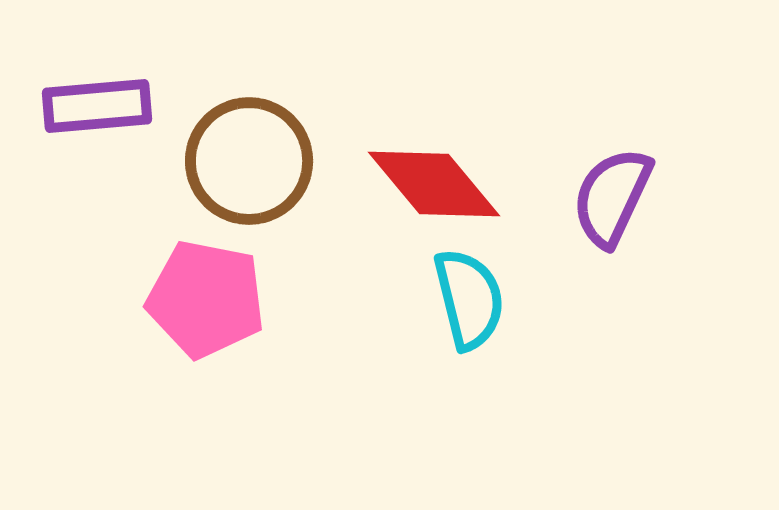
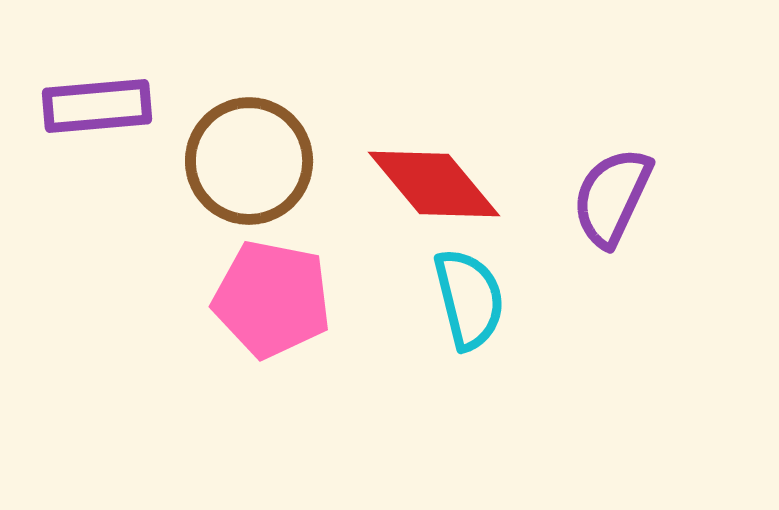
pink pentagon: moved 66 px right
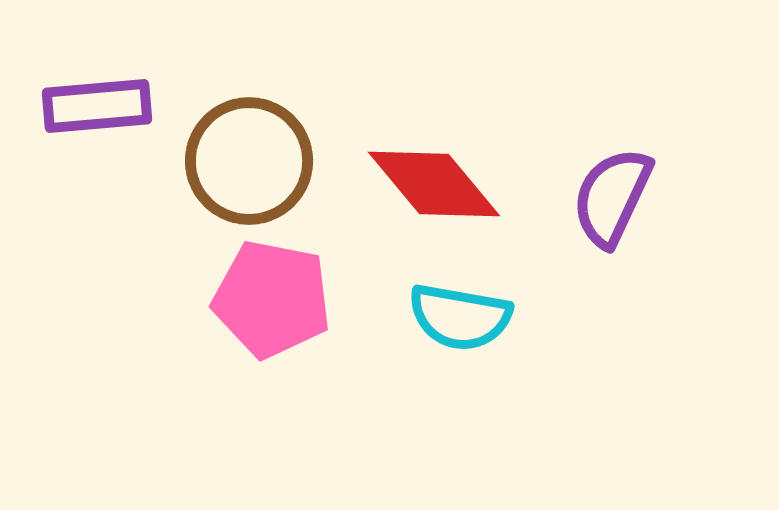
cyan semicircle: moved 9 px left, 18 px down; rotated 114 degrees clockwise
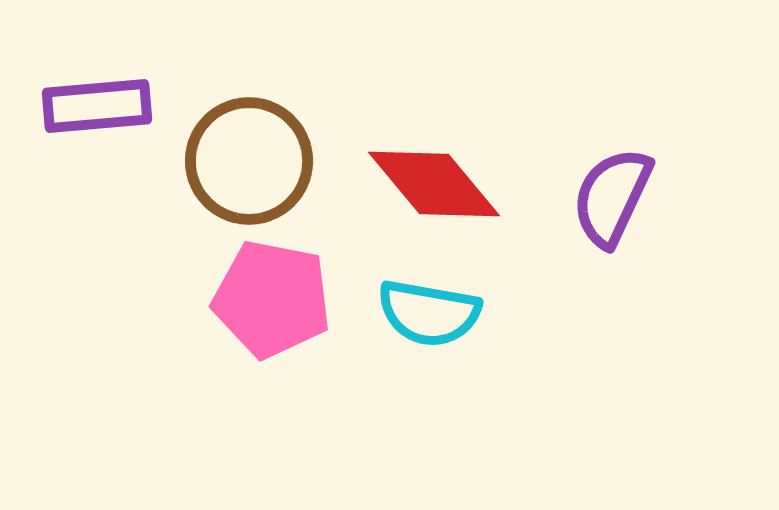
cyan semicircle: moved 31 px left, 4 px up
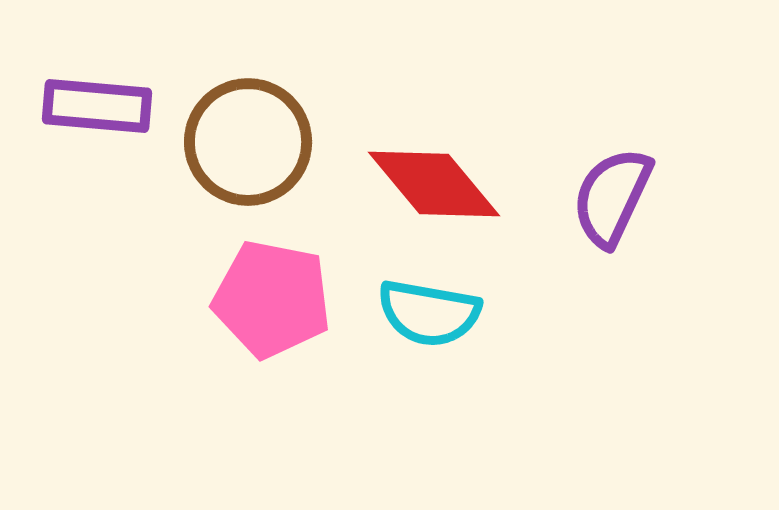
purple rectangle: rotated 10 degrees clockwise
brown circle: moved 1 px left, 19 px up
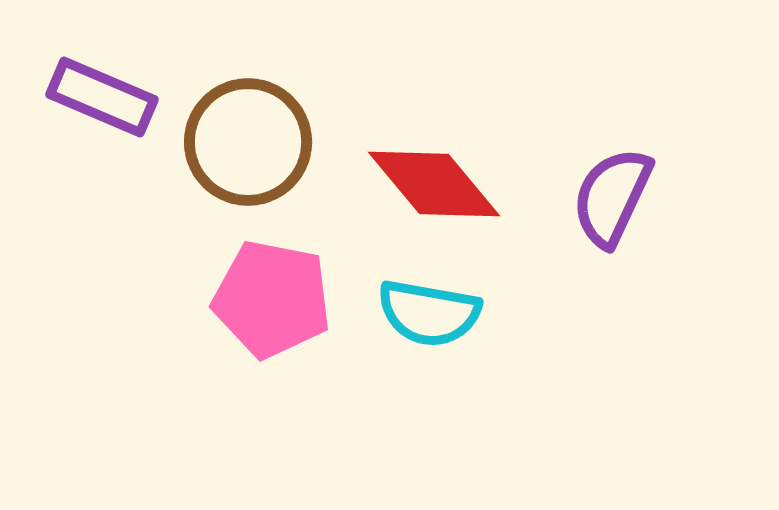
purple rectangle: moved 5 px right, 9 px up; rotated 18 degrees clockwise
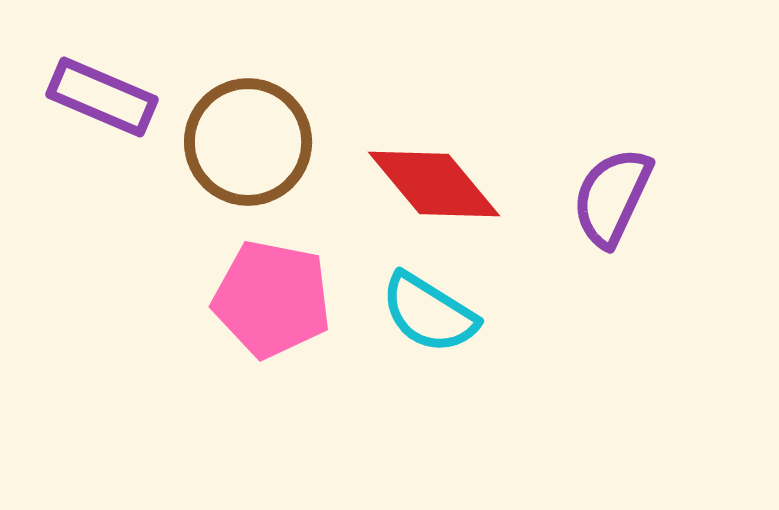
cyan semicircle: rotated 22 degrees clockwise
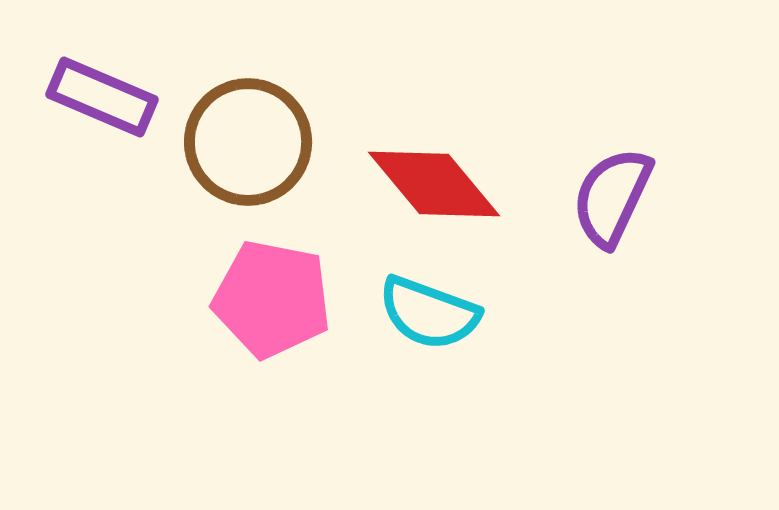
cyan semicircle: rotated 12 degrees counterclockwise
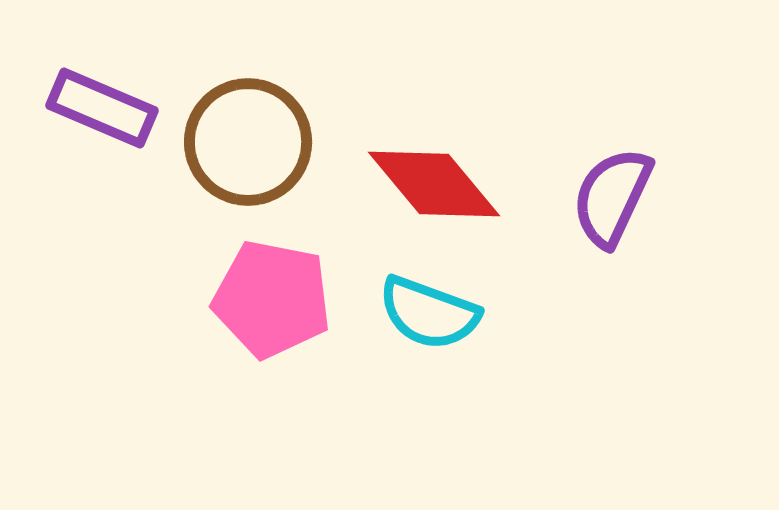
purple rectangle: moved 11 px down
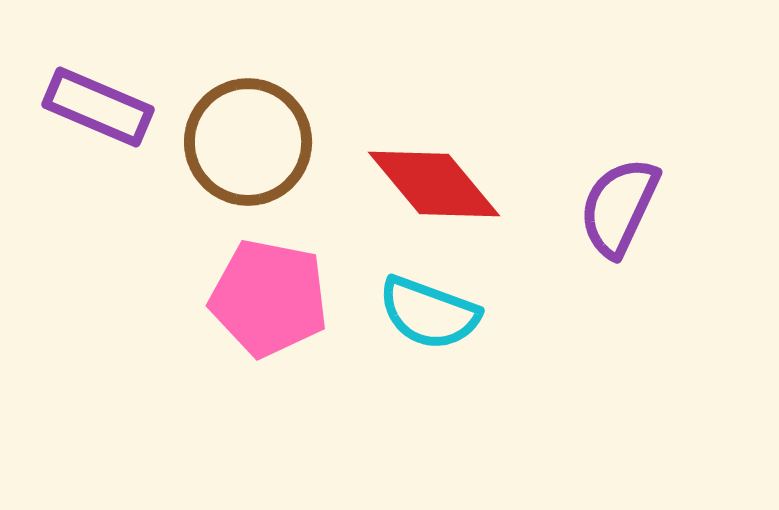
purple rectangle: moved 4 px left, 1 px up
purple semicircle: moved 7 px right, 10 px down
pink pentagon: moved 3 px left, 1 px up
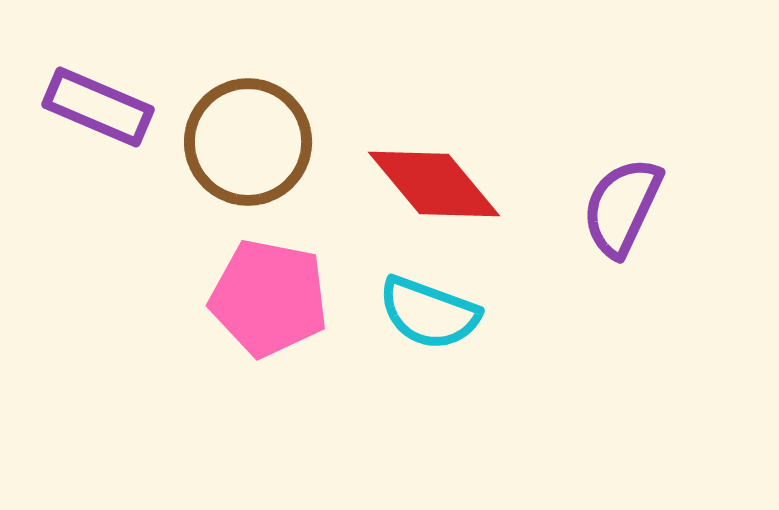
purple semicircle: moved 3 px right
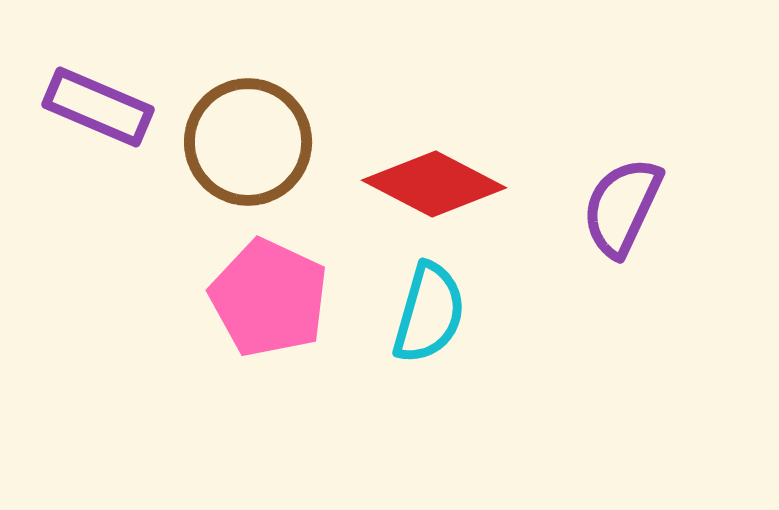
red diamond: rotated 23 degrees counterclockwise
pink pentagon: rotated 14 degrees clockwise
cyan semicircle: rotated 94 degrees counterclockwise
